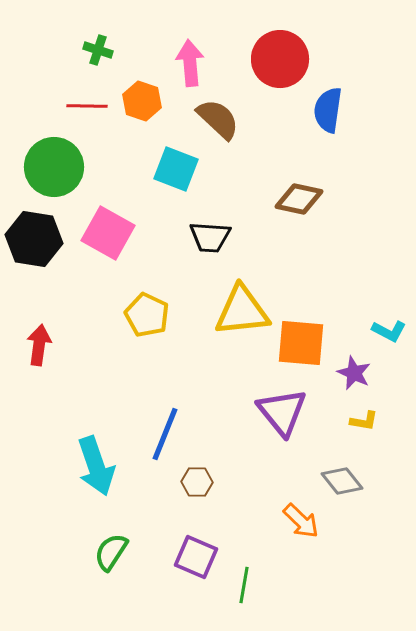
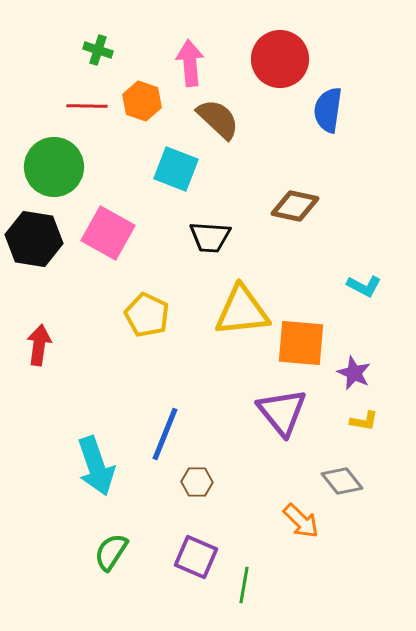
brown diamond: moved 4 px left, 7 px down
cyan L-shape: moved 25 px left, 45 px up
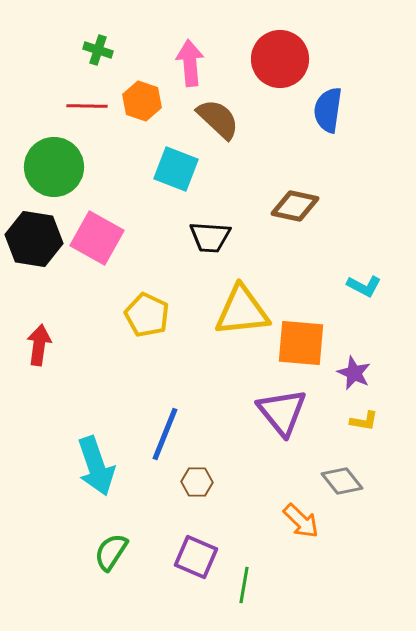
pink square: moved 11 px left, 5 px down
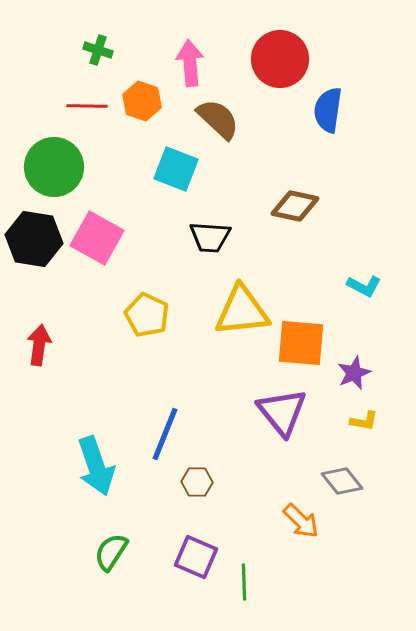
purple star: rotated 24 degrees clockwise
green line: moved 3 px up; rotated 12 degrees counterclockwise
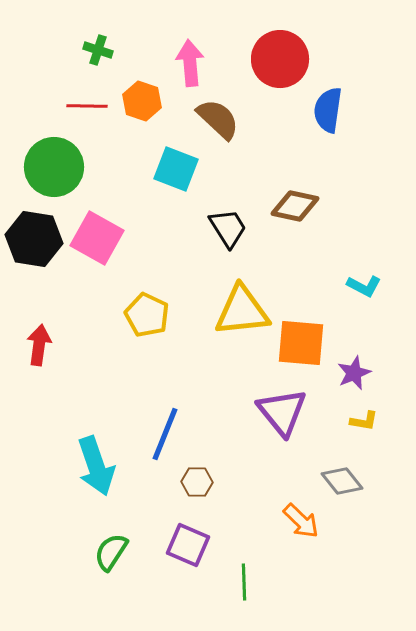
black trapezoid: moved 18 px right, 9 px up; rotated 126 degrees counterclockwise
purple square: moved 8 px left, 12 px up
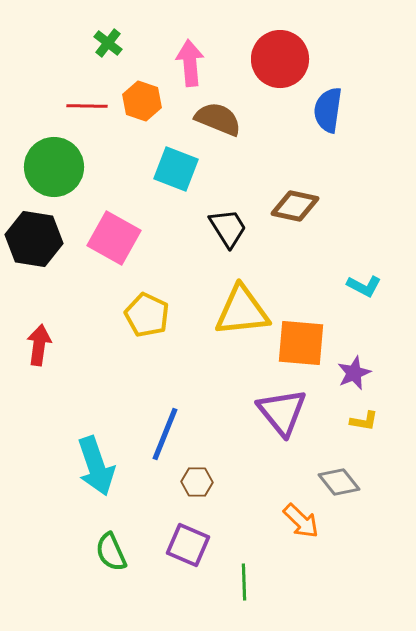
green cross: moved 10 px right, 7 px up; rotated 20 degrees clockwise
brown semicircle: rotated 21 degrees counterclockwise
pink square: moved 17 px right
gray diamond: moved 3 px left, 1 px down
green semicircle: rotated 57 degrees counterclockwise
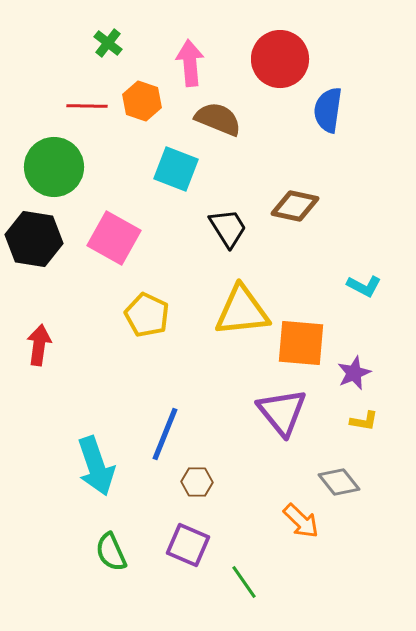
green line: rotated 33 degrees counterclockwise
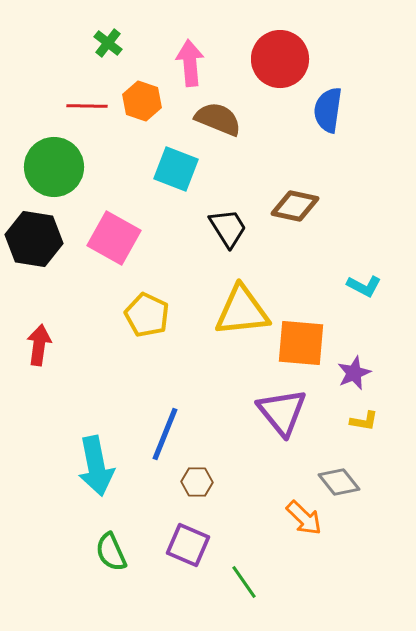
cyan arrow: rotated 8 degrees clockwise
orange arrow: moved 3 px right, 3 px up
